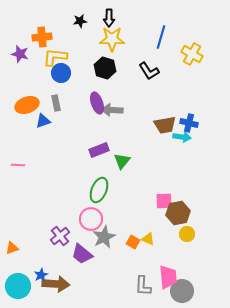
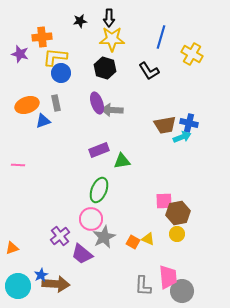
cyan arrow: rotated 30 degrees counterclockwise
green triangle: rotated 42 degrees clockwise
yellow circle: moved 10 px left
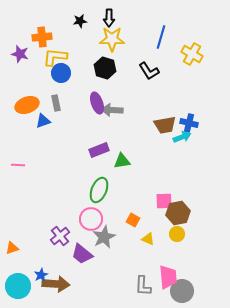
orange square: moved 22 px up
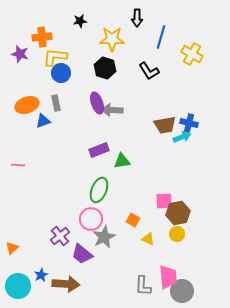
black arrow: moved 28 px right
orange triangle: rotated 24 degrees counterclockwise
brown arrow: moved 10 px right
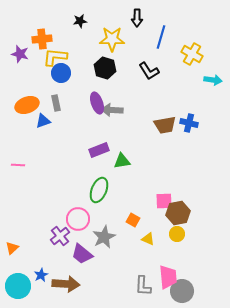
orange cross: moved 2 px down
cyan arrow: moved 31 px right, 57 px up; rotated 30 degrees clockwise
pink circle: moved 13 px left
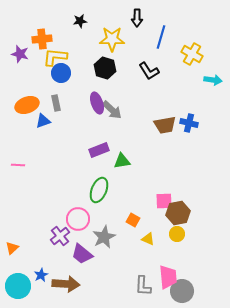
gray arrow: rotated 140 degrees counterclockwise
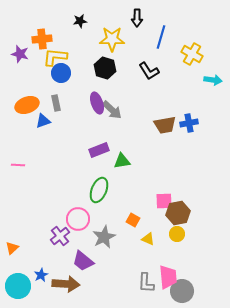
blue cross: rotated 24 degrees counterclockwise
purple trapezoid: moved 1 px right, 7 px down
gray L-shape: moved 3 px right, 3 px up
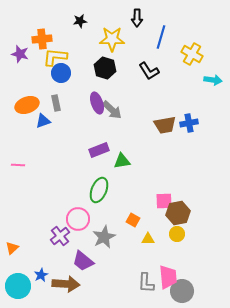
yellow triangle: rotated 24 degrees counterclockwise
